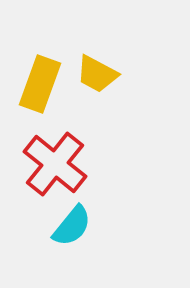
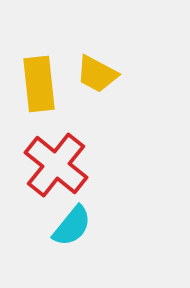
yellow rectangle: moved 1 px left; rotated 26 degrees counterclockwise
red cross: moved 1 px right, 1 px down
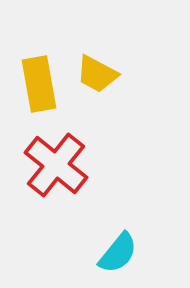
yellow rectangle: rotated 4 degrees counterclockwise
cyan semicircle: moved 46 px right, 27 px down
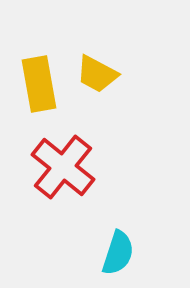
red cross: moved 7 px right, 2 px down
cyan semicircle: rotated 21 degrees counterclockwise
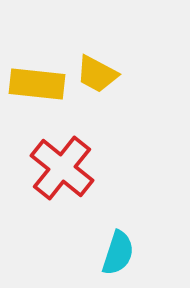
yellow rectangle: moved 2 px left; rotated 74 degrees counterclockwise
red cross: moved 1 px left, 1 px down
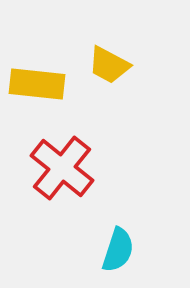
yellow trapezoid: moved 12 px right, 9 px up
cyan semicircle: moved 3 px up
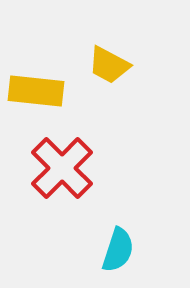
yellow rectangle: moved 1 px left, 7 px down
red cross: rotated 6 degrees clockwise
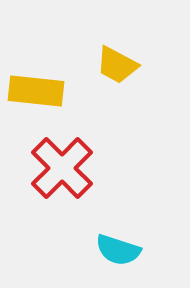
yellow trapezoid: moved 8 px right
cyan semicircle: rotated 90 degrees clockwise
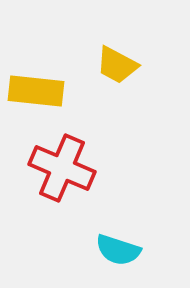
red cross: rotated 22 degrees counterclockwise
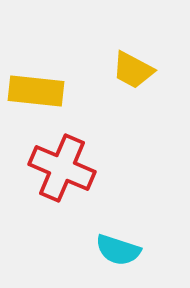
yellow trapezoid: moved 16 px right, 5 px down
